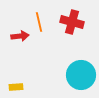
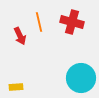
red arrow: rotated 72 degrees clockwise
cyan circle: moved 3 px down
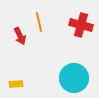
red cross: moved 9 px right, 3 px down
cyan circle: moved 7 px left
yellow rectangle: moved 3 px up
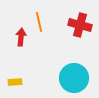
red cross: moved 1 px left
red arrow: moved 1 px right, 1 px down; rotated 150 degrees counterclockwise
yellow rectangle: moved 1 px left, 2 px up
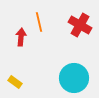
red cross: rotated 15 degrees clockwise
yellow rectangle: rotated 40 degrees clockwise
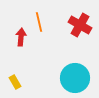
cyan circle: moved 1 px right
yellow rectangle: rotated 24 degrees clockwise
